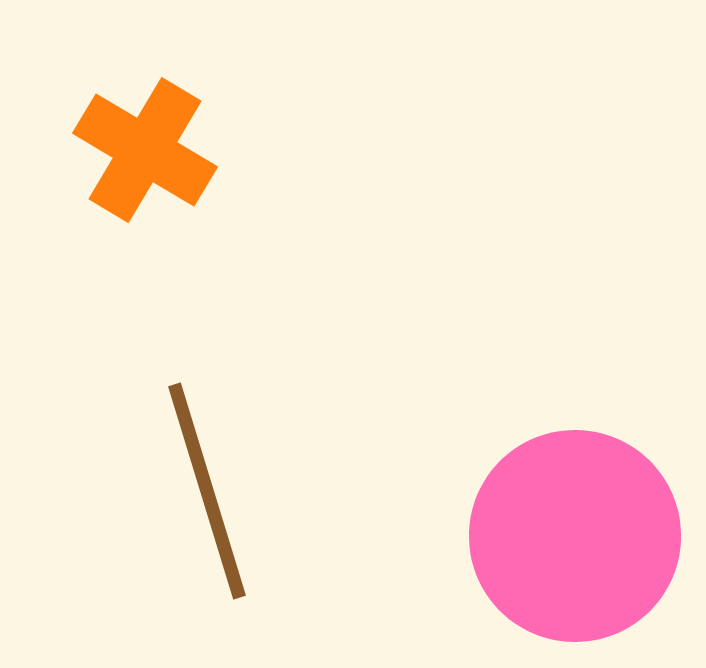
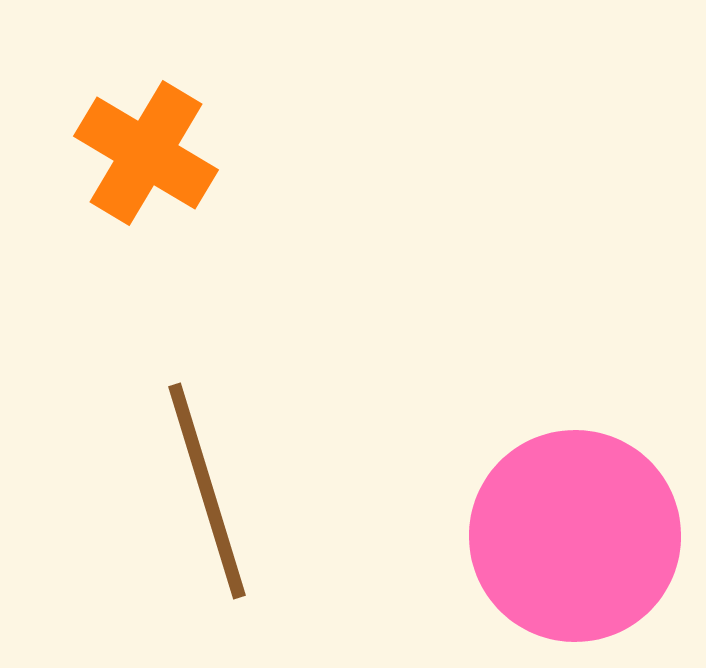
orange cross: moved 1 px right, 3 px down
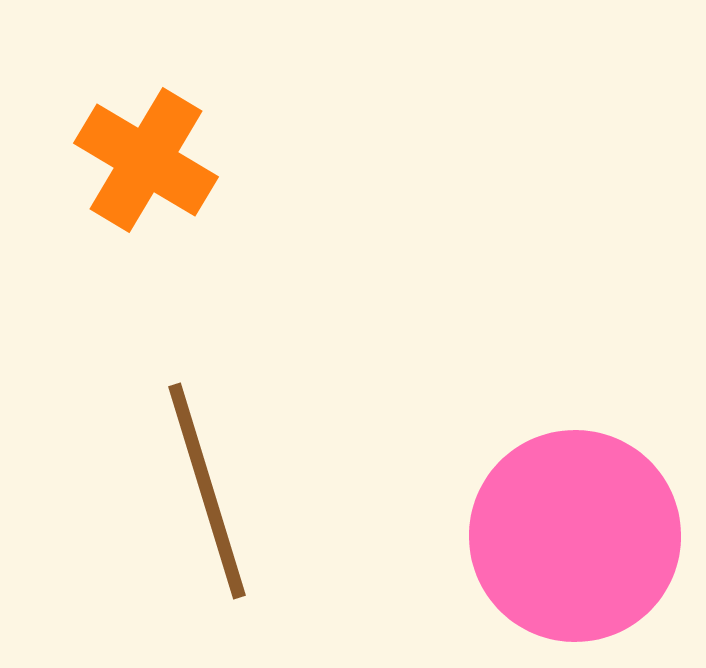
orange cross: moved 7 px down
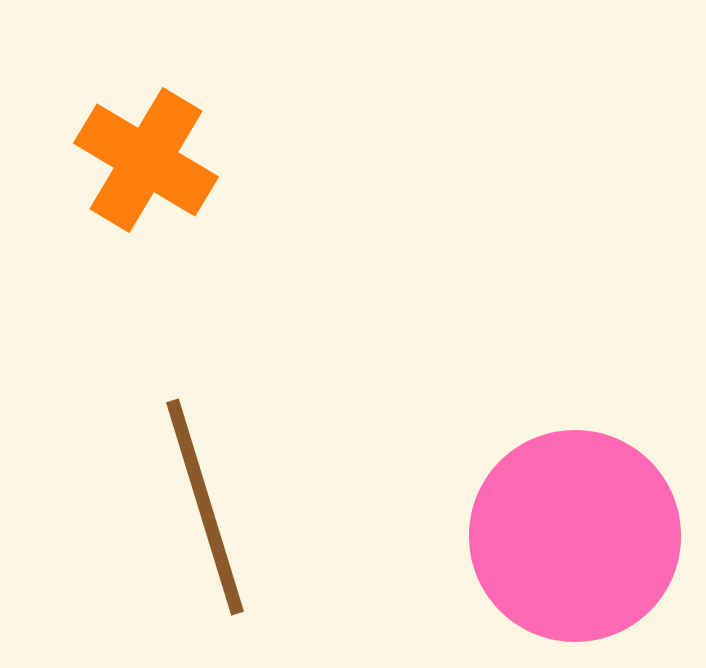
brown line: moved 2 px left, 16 px down
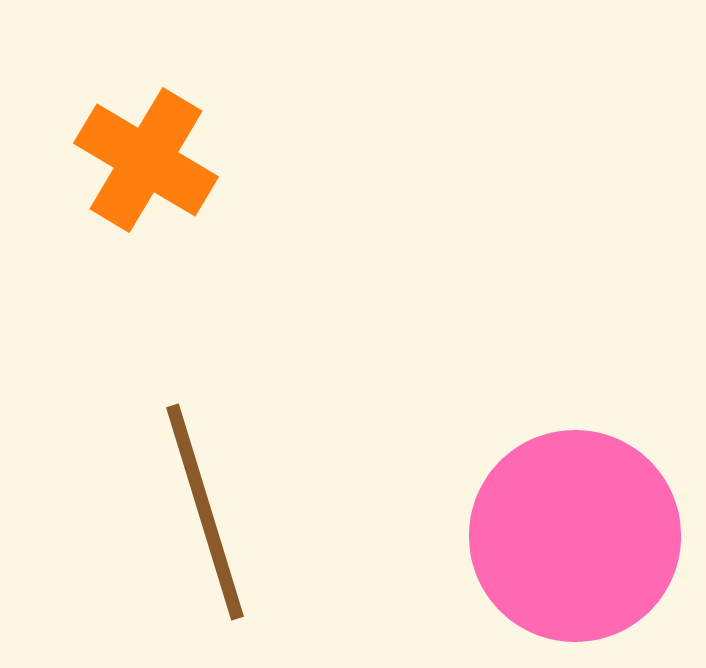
brown line: moved 5 px down
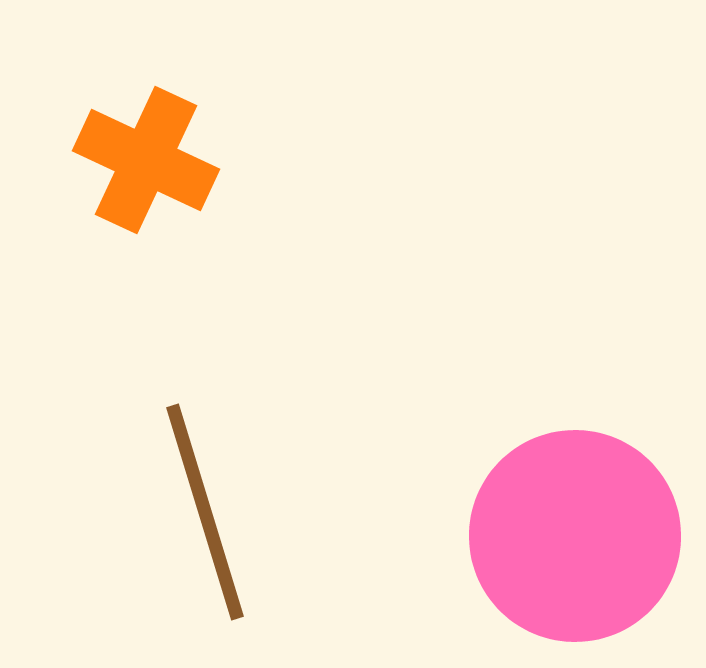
orange cross: rotated 6 degrees counterclockwise
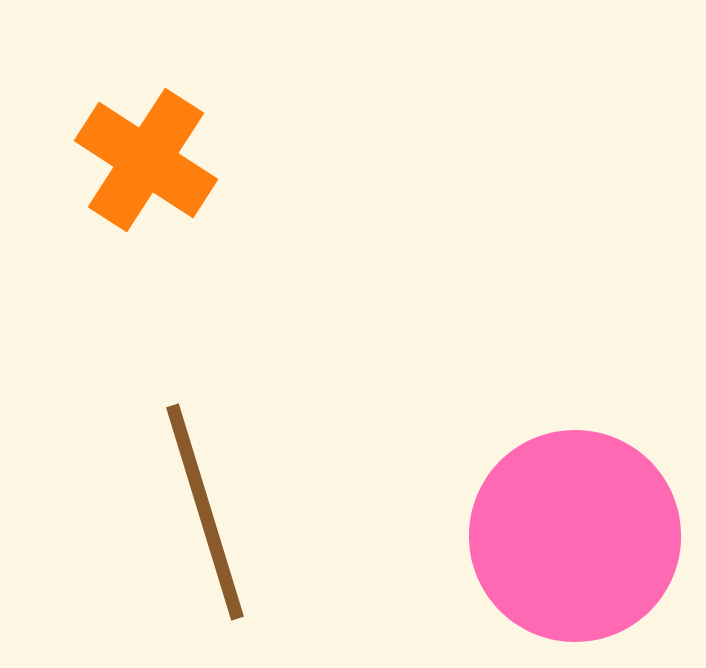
orange cross: rotated 8 degrees clockwise
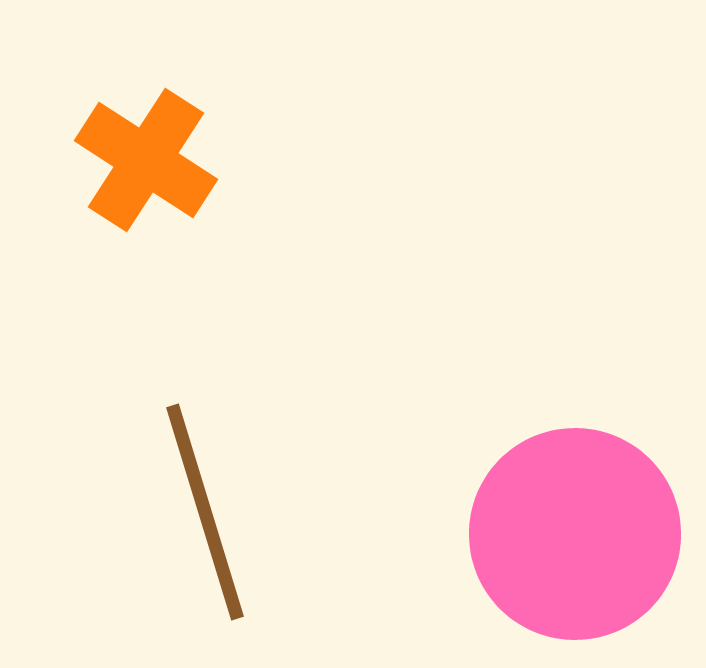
pink circle: moved 2 px up
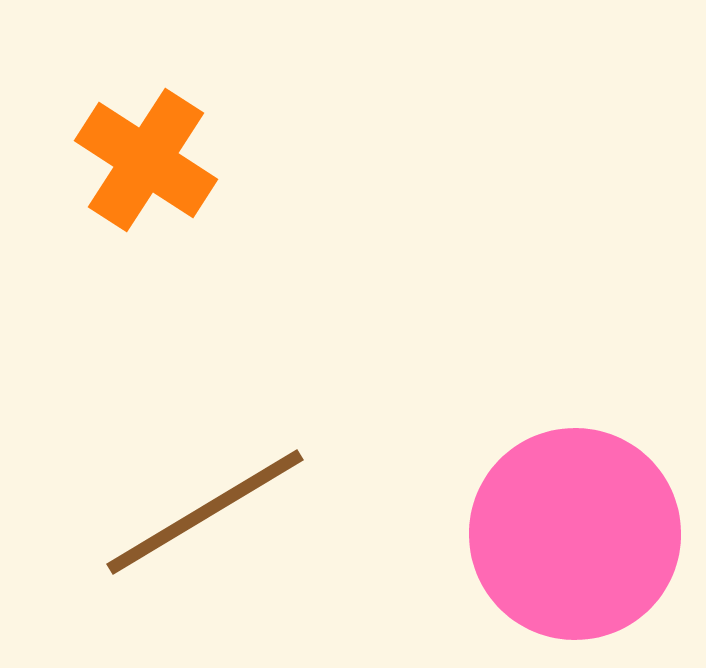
brown line: rotated 76 degrees clockwise
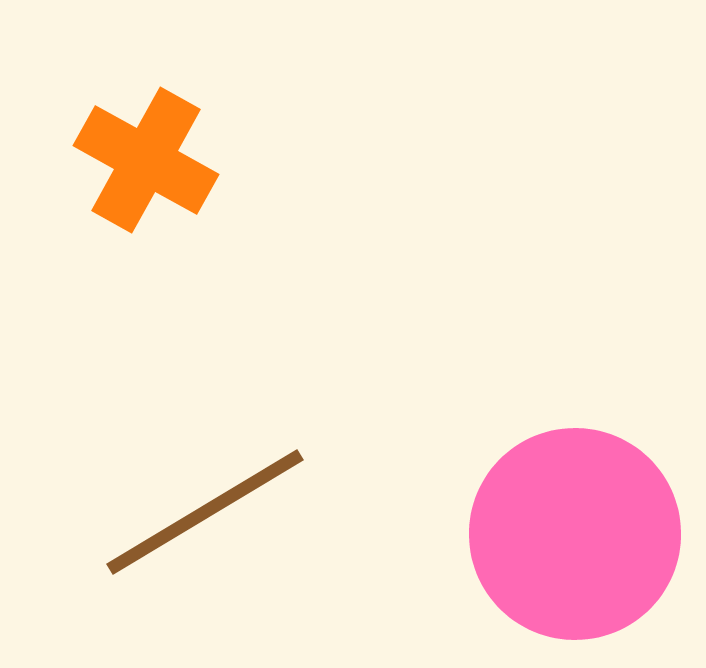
orange cross: rotated 4 degrees counterclockwise
